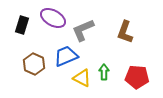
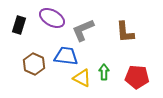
purple ellipse: moved 1 px left
black rectangle: moved 3 px left
brown L-shape: rotated 25 degrees counterclockwise
blue trapezoid: rotated 30 degrees clockwise
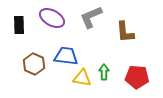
black rectangle: rotated 18 degrees counterclockwise
gray L-shape: moved 8 px right, 13 px up
yellow triangle: rotated 18 degrees counterclockwise
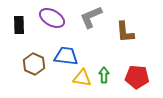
green arrow: moved 3 px down
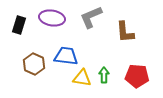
purple ellipse: rotated 20 degrees counterclockwise
black rectangle: rotated 18 degrees clockwise
red pentagon: moved 1 px up
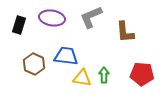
red pentagon: moved 5 px right, 2 px up
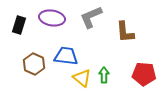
red pentagon: moved 2 px right
yellow triangle: rotated 30 degrees clockwise
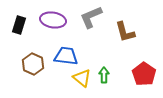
purple ellipse: moved 1 px right, 2 px down
brown L-shape: rotated 10 degrees counterclockwise
brown hexagon: moved 1 px left
red pentagon: rotated 30 degrees clockwise
